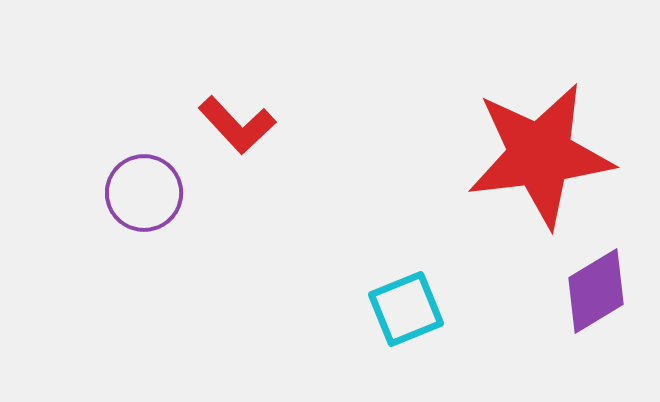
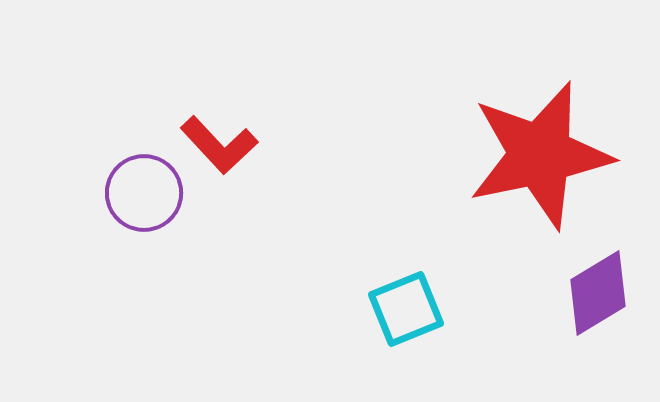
red L-shape: moved 18 px left, 20 px down
red star: rotated 5 degrees counterclockwise
purple diamond: moved 2 px right, 2 px down
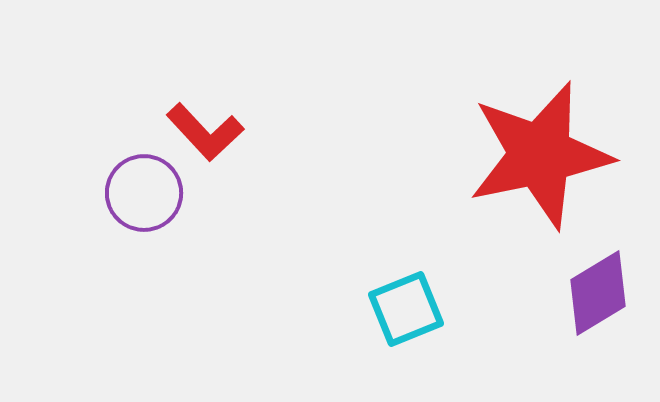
red L-shape: moved 14 px left, 13 px up
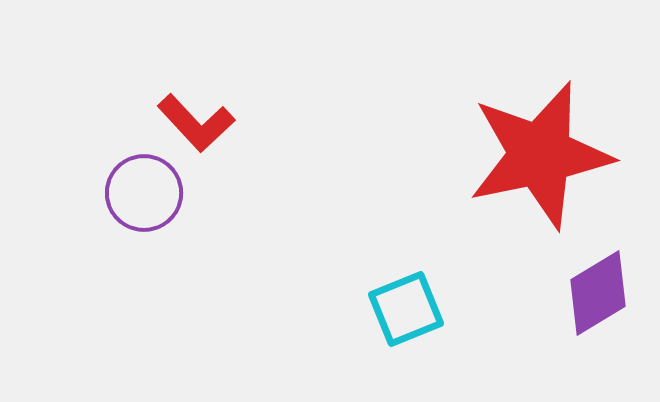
red L-shape: moved 9 px left, 9 px up
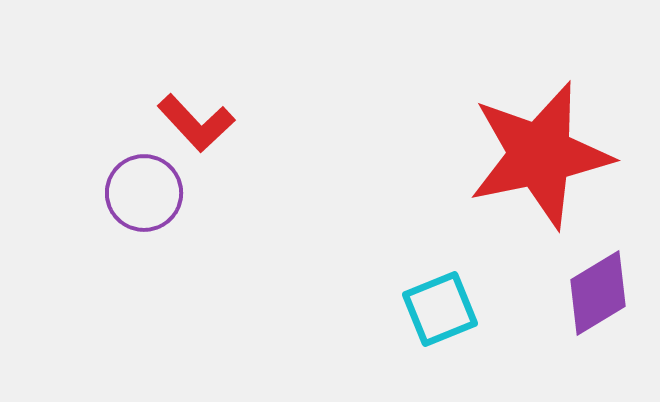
cyan square: moved 34 px right
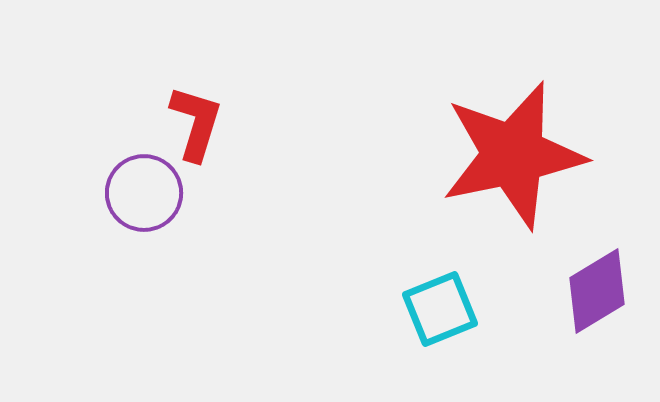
red L-shape: rotated 120 degrees counterclockwise
red star: moved 27 px left
purple diamond: moved 1 px left, 2 px up
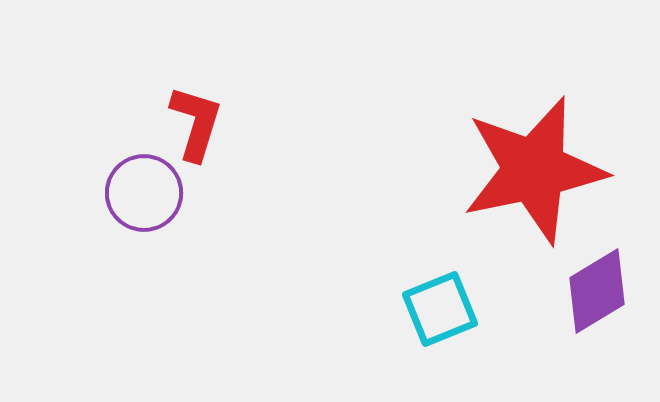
red star: moved 21 px right, 15 px down
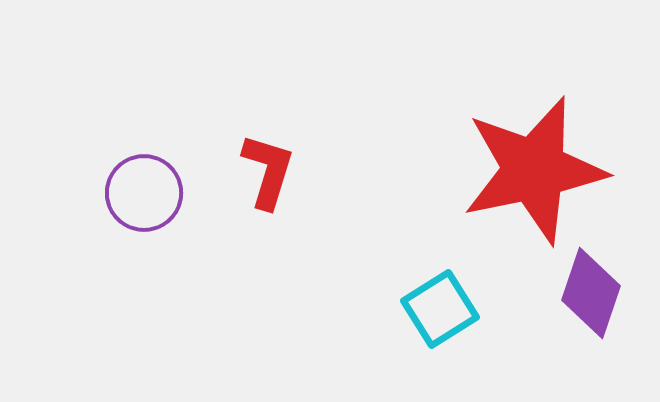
red L-shape: moved 72 px right, 48 px down
purple diamond: moved 6 px left, 2 px down; rotated 40 degrees counterclockwise
cyan square: rotated 10 degrees counterclockwise
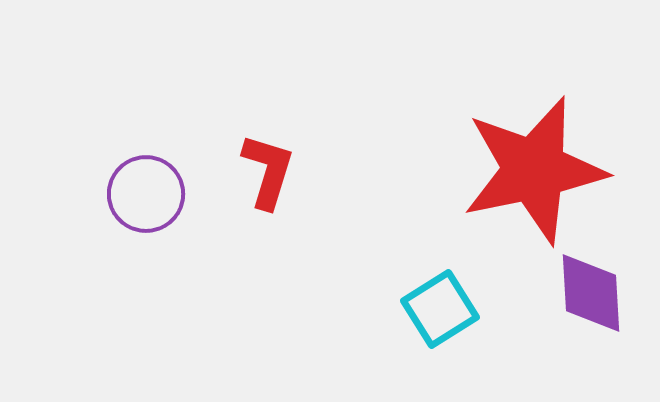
purple circle: moved 2 px right, 1 px down
purple diamond: rotated 22 degrees counterclockwise
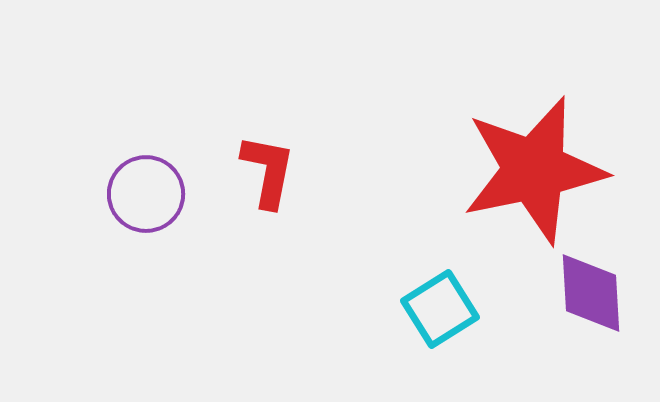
red L-shape: rotated 6 degrees counterclockwise
